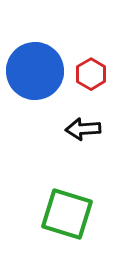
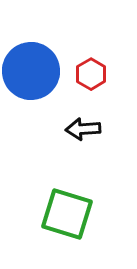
blue circle: moved 4 px left
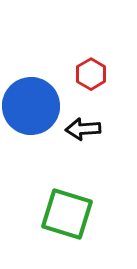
blue circle: moved 35 px down
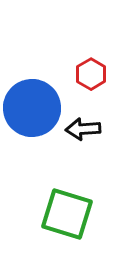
blue circle: moved 1 px right, 2 px down
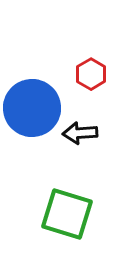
black arrow: moved 3 px left, 4 px down
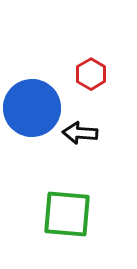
black arrow: rotated 8 degrees clockwise
green square: rotated 12 degrees counterclockwise
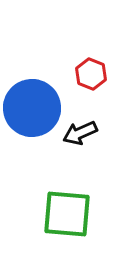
red hexagon: rotated 8 degrees counterclockwise
black arrow: rotated 28 degrees counterclockwise
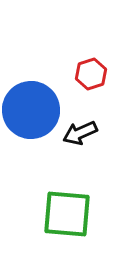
red hexagon: rotated 20 degrees clockwise
blue circle: moved 1 px left, 2 px down
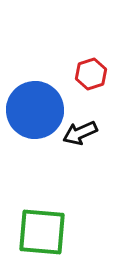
blue circle: moved 4 px right
green square: moved 25 px left, 18 px down
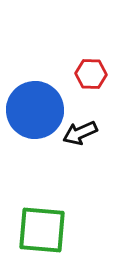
red hexagon: rotated 20 degrees clockwise
green square: moved 2 px up
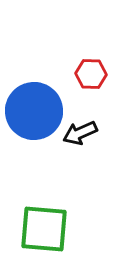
blue circle: moved 1 px left, 1 px down
green square: moved 2 px right, 1 px up
